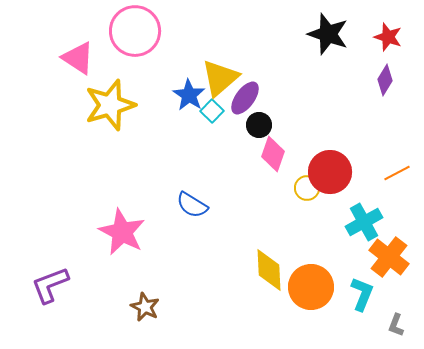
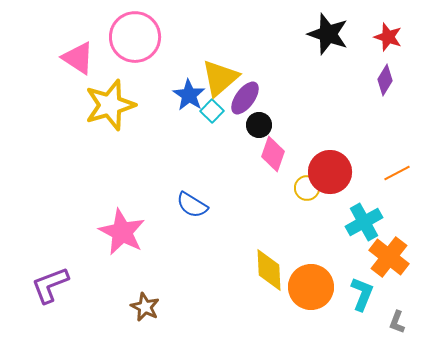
pink circle: moved 6 px down
gray L-shape: moved 1 px right, 3 px up
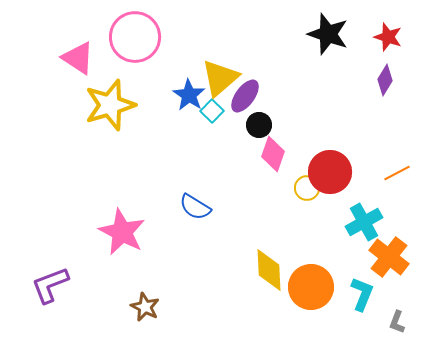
purple ellipse: moved 2 px up
blue semicircle: moved 3 px right, 2 px down
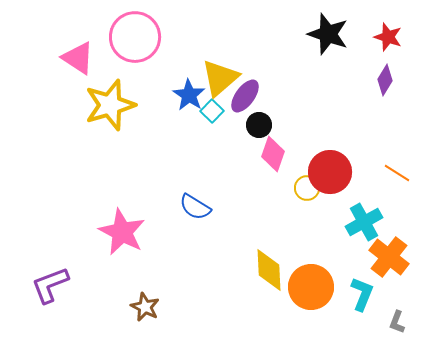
orange line: rotated 60 degrees clockwise
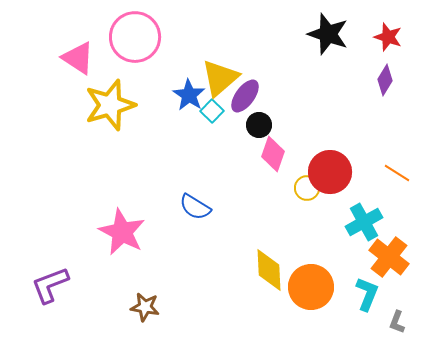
cyan L-shape: moved 5 px right
brown star: rotated 16 degrees counterclockwise
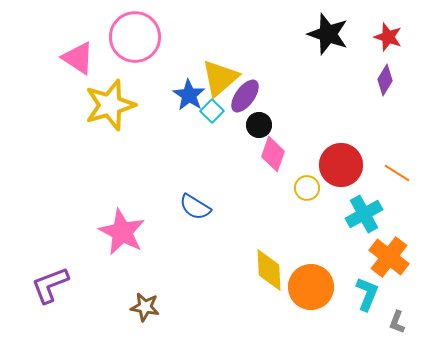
red circle: moved 11 px right, 7 px up
cyan cross: moved 8 px up
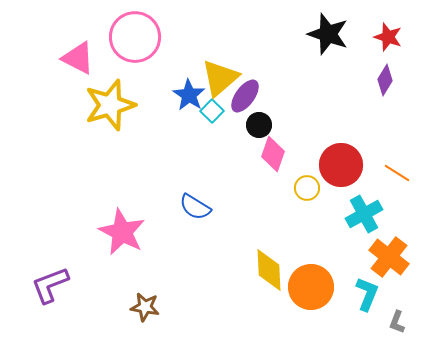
pink triangle: rotated 6 degrees counterclockwise
